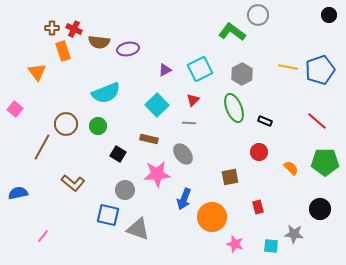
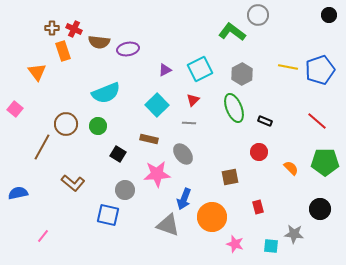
gray triangle at (138, 229): moved 30 px right, 4 px up
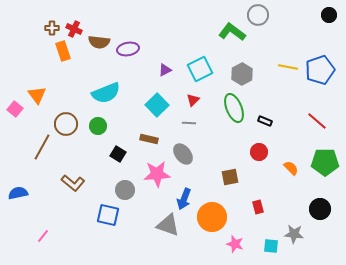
orange triangle at (37, 72): moved 23 px down
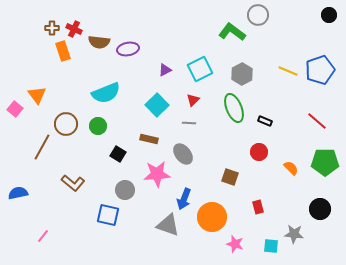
yellow line at (288, 67): moved 4 px down; rotated 12 degrees clockwise
brown square at (230, 177): rotated 30 degrees clockwise
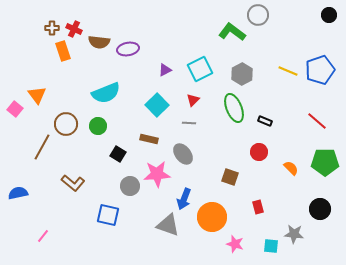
gray circle at (125, 190): moved 5 px right, 4 px up
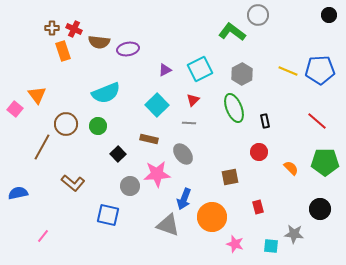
blue pentagon at (320, 70): rotated 16 degrees clockwise
black rectangle at (265, 121): rotated 56 degrees clockwise
black square at (118, 154): rotated 14 degrees clockwise
brown square at (230, 177): rotated 30 degrees counterclockwise
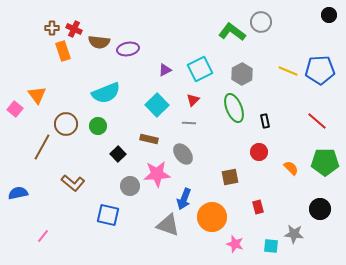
gray circle at (258, 15): moved 3 px right, 7 px down
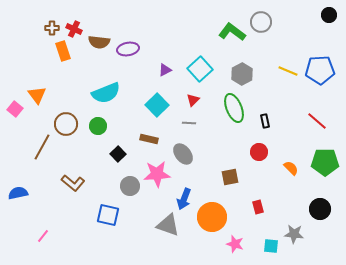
cyan square at (200, 69): rotated 15 degrees counterclockwise
